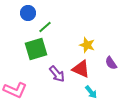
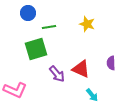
green line: moved 4 px right; rotated 32 degrees clockwise
yellow star: moved 21 px up
purple semicircle: rotated 32 degrees clockwise
cyan arrow: moved 1 px right, 3 px down
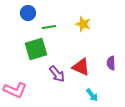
yellow star: moved 4 px left
red triangle: moved 2 px up
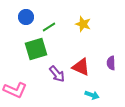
blue circle: moved 2 px left, 4 px down
green line: rotated 24 degrees counterclockwise
cyan arrow: rotated 32 degrees counterclockwise
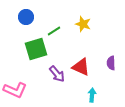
green line: moved 5 px right, 4 px down
cyan arrow: rotated 104 degrees counterclockwise
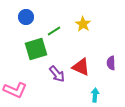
yellow star: rotated 14 degrees clockwise
cyan arrow: moved 3 px right
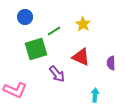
blue circle: moved 1 px left
red triangle: moved 10 px up
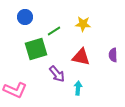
yellow star: rotated 28 degrees counterclockwise
red triangle: rotated 12 degrees counterclockwise
purple semicircle: moved 2 px right, 8 px up
cyan arrow: moved 17 px left, 7 px up
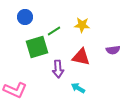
yellow star: moved 1 px left, 1 px down
green square: moved 1 px right, 2 px up
purple semicircle: moved 5 px up; rotated 96 degrees counterclockwise
purple arrow: moved 1 px right, 5 px up; rotated 36 degrees clockwise
cyan arrow: rotated 64 degrees counterclockwise
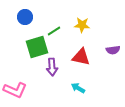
purple arrow: moved 6 px left, 2 px up
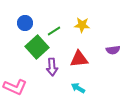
blue circle: moved 6 px down
green square: rotated 25 degrees counterclockwise
red triangle: moved 2 px left, 2 px down; rotated 18 degrees counterclockwise
pink L-shape: moved 3 px up
